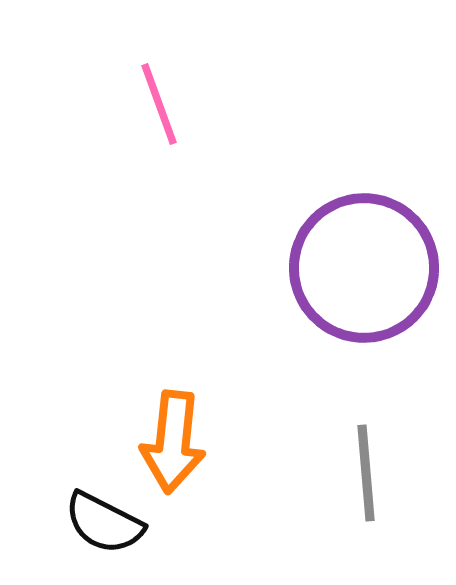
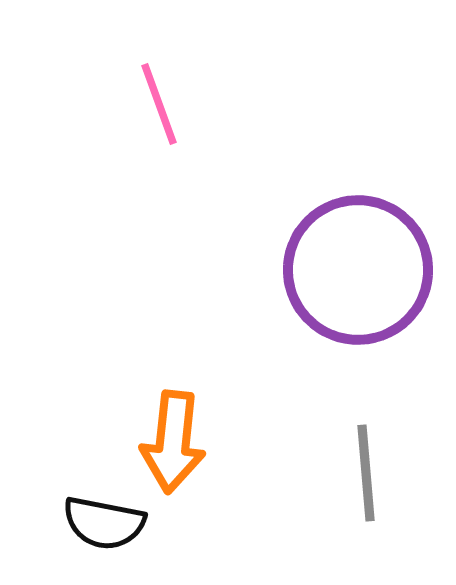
purple circle: moved 6 px left, 2 px down
black semicircle: rotated 16 degrees counterclockwise
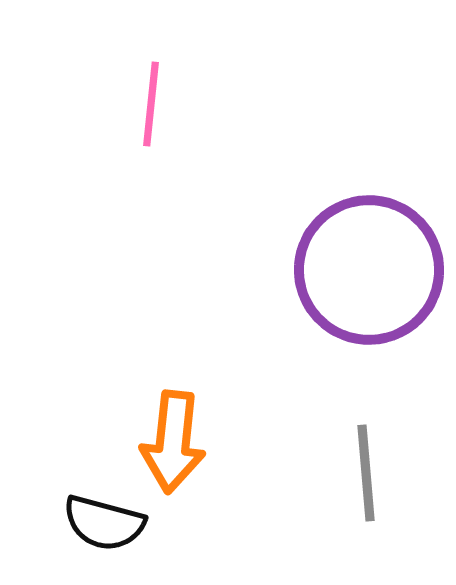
pink line: moved 8 px left; rotated 26 degrees clockwise
purple circle: moved 11 px right
black semicircle: rotated 4 degrees clockwise
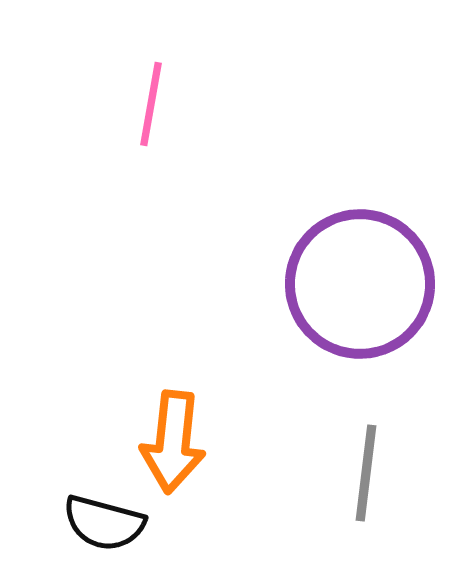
pink line: rotated 4 degrees clockwise
purple circle: moved 9 px left, 14 px down
gray line: rotated 12 degrees clockwise
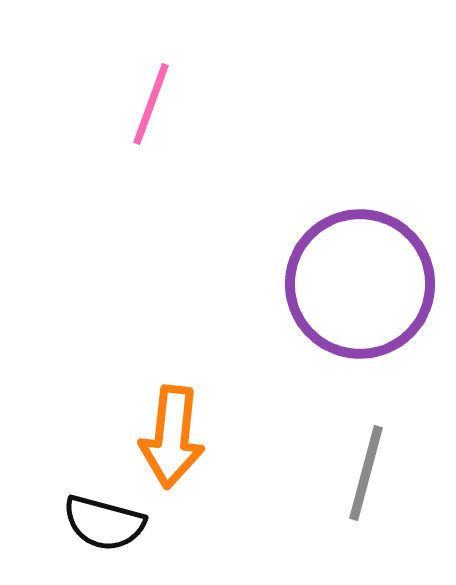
pink line: rotated 10 degrees clockwise
orange arrow: moved 1 px left, 5 px up
gray line: rotated 8 degrees clockwise
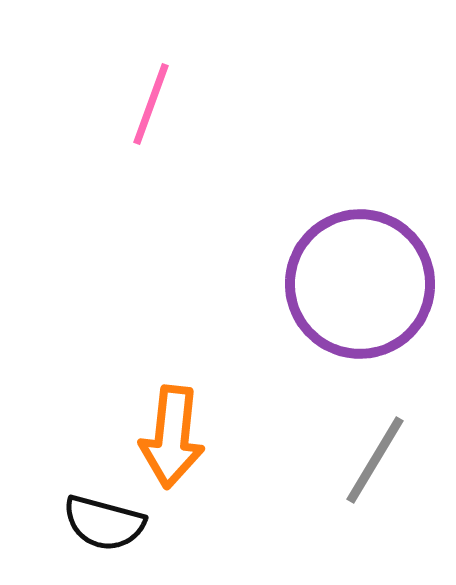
gray line: moved 9 px right, 13 px up; rotated 16 degrees clockwise
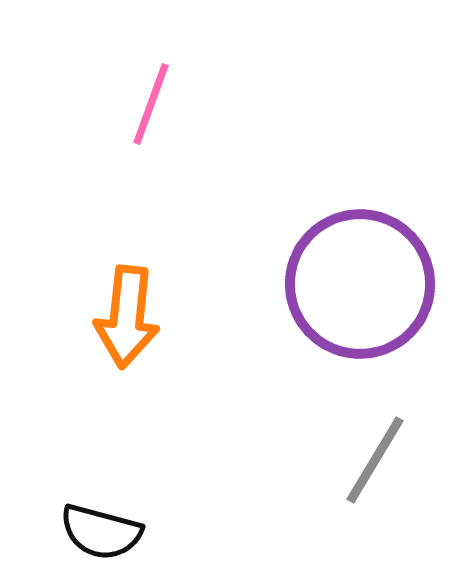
orange arrow: moved 45 px left, 120 px up
black semicircle: moved 3 px left, 9 px down
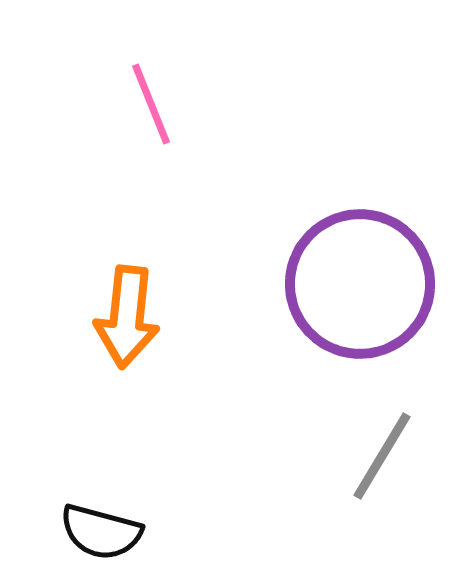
pink line: rotated 42 degrees counterclockwise
gray line: moved 7 px right, 4 px up
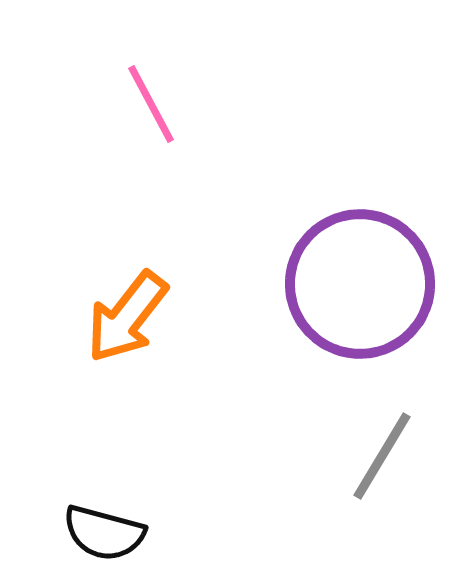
pink line: rotated 6 degrees counterclockwise
orange arrow: rotated 32 degrees clockwise
black semicircle: moved 3 px right, 1 px down
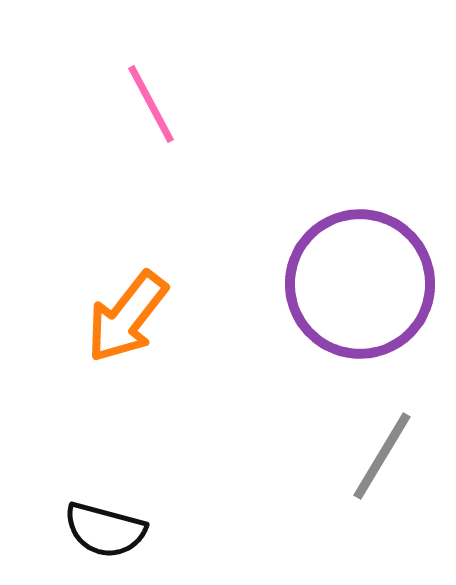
black semicircle: moved 1 px right, 3 px up
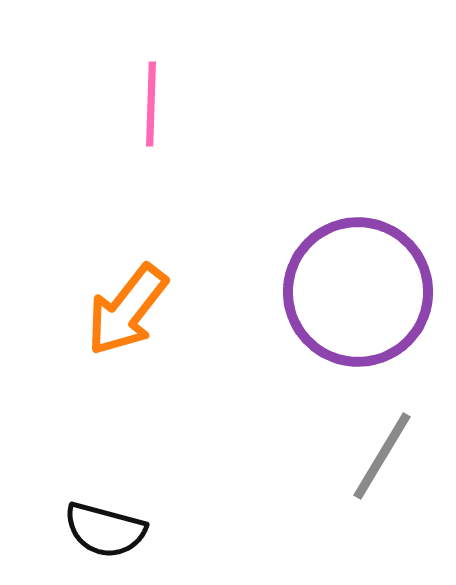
pink line: rotated 30 degrees clockwise
purple circle: moved 2 px left, 8 px down
orange arrow: moved 7 px up
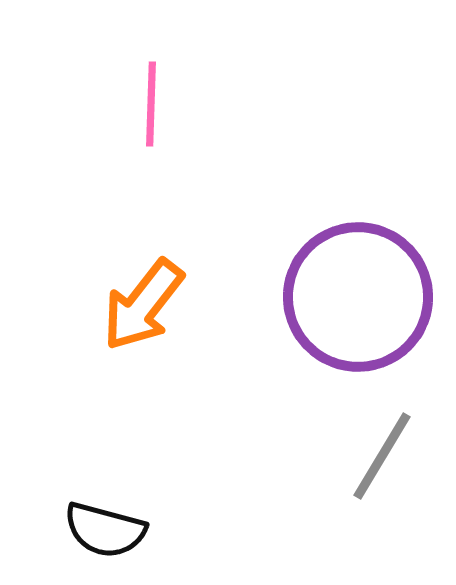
purple circle: moved 5 px down
orange arrow: moved 16 px right, 5 px up
